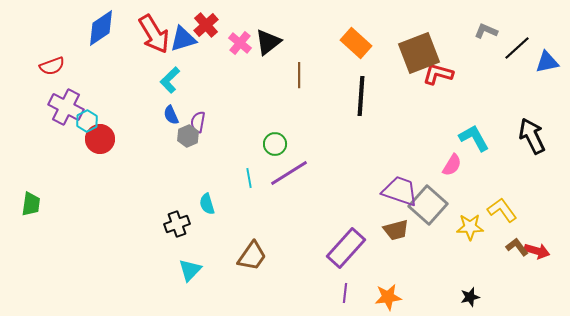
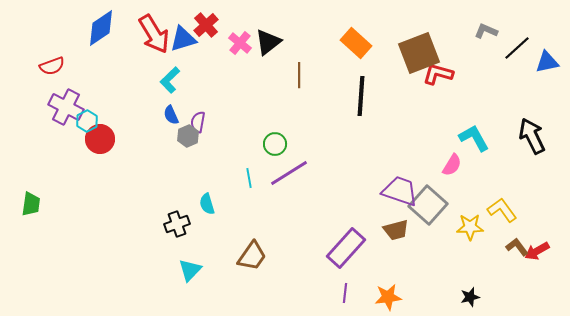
red arrow at (537, 251): rotated 135 degrees clockwise
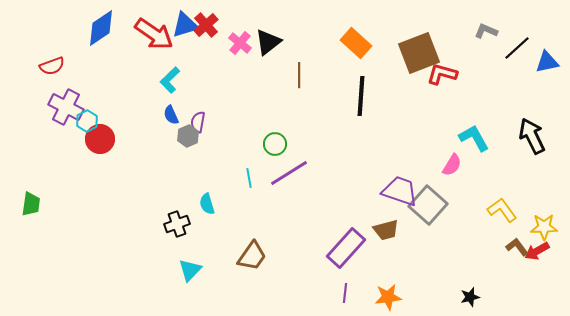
red arrow at (154, 34): rotated 24 degrees counterclockwise
blue triangle at (183, 39): moved 2 px right, 14 px up
red L-shape at (438, 74): moved 4 px right
yellow star at (470, 227): moved 74 px right
brown trapezoid at (396, 230): moved 10 px left
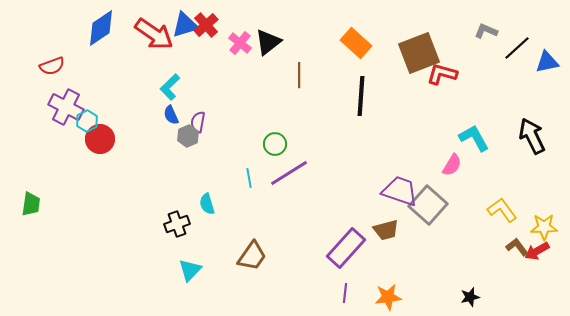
cyan L-shape at (170, 80): moved 7 px down
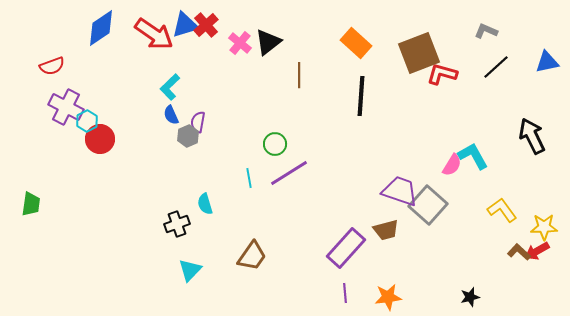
black line at (517, 48): moved 21 px left, 19 px down
cyan L-shape at (474, 138): moved 1 px left, 18 px down
cyan semicircle at (207, 204): moved 2 px left
brown L-shape at (517, 247): moved 2 px right, 5 px down; rotated 10 degrees counterclockwise
purple line at (345, 293): rotated 12 degrees counterclockwise
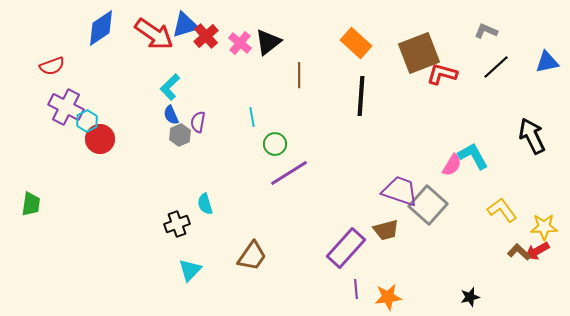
red cross at (206, 25): moved 11 px down
gray hexagon at (188, 136): moved 8 px left, 1 px up
cyan line at (249, 178): moved 3 px right, 61 px up
purple line at (345, 293): moved 11 px right, 4 px up
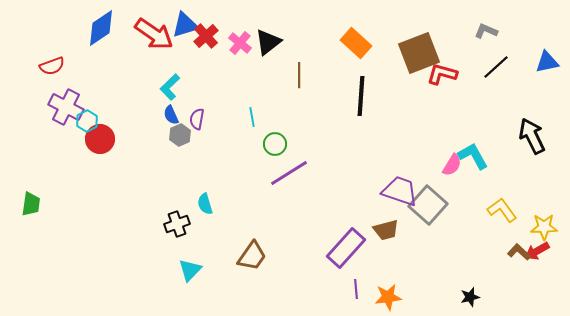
purple semicircle at (198, 122): moved 1 px left, 3 px up
